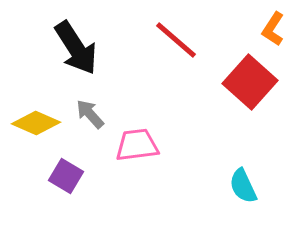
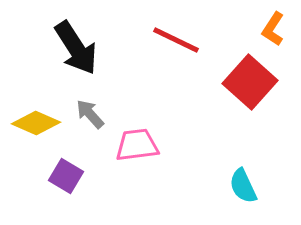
red line: rotated 15 degrees counterclockwise
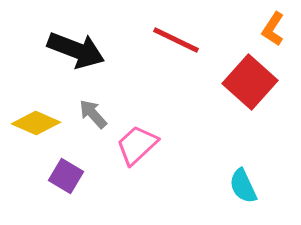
black arrow: moved 2 px down; rotated 36 degrees counterclockwise
gray arrow: moved 3 px right
pink trapezoid: rotated 36 degrees counterclockwise
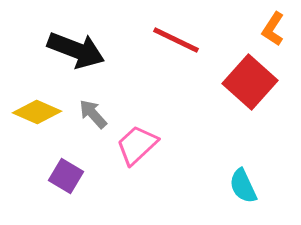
yellow diamond: moved 1 px right, 11 px up
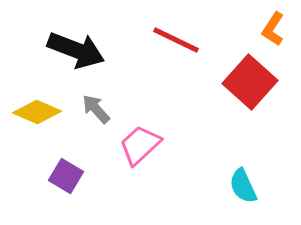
gray arrow: moved 3 px right, 5 px up
pink trapezoid: moved 3 px right
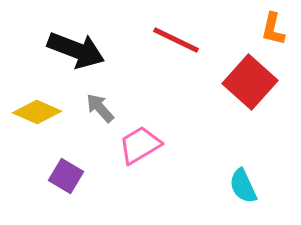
orange L-shape: rotated 20 degrees counterclockwise
gray arrow: moved 4 px right, 1 px up
pink trapezoid: rotated 12 degrees clockwise
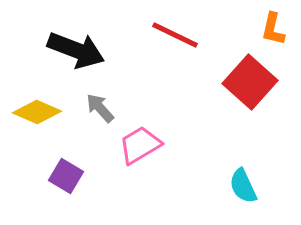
red line: moved 1 px left, 5 px up
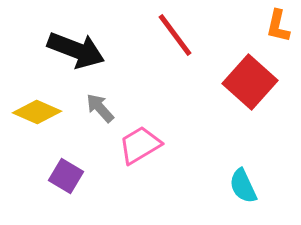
orange L-shape: moved 5 px right, 3 px up
red line: rotated 27 degrees clockwise
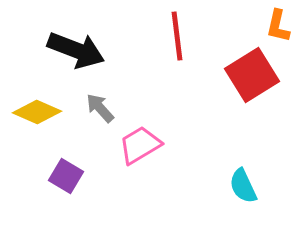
red line: moved 2 px right, 1 px down; rotated 30 degrees clockwise
red square: moved 2 px right, 7 px up; rotated 16 degrees clockwise
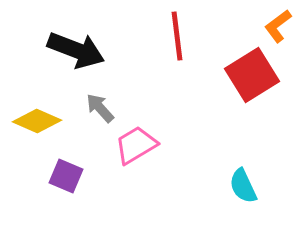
orange L-shape: rotated 40 degrees clockwise
yellow diamond: moved 9 px down
pink trapezoid: moved 4 px left
purple square: rotated 8 degrees counterclockwise
